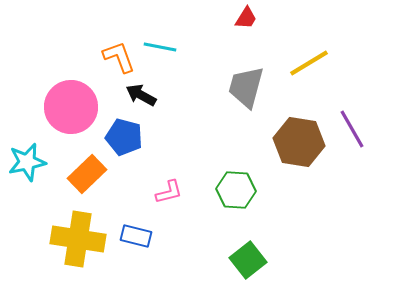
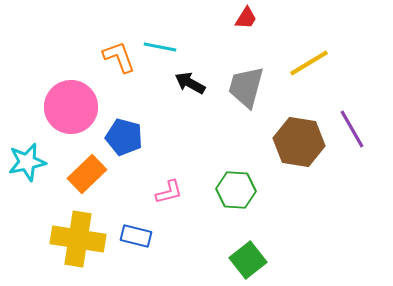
black arrow: moved 49 px right, 12 px up
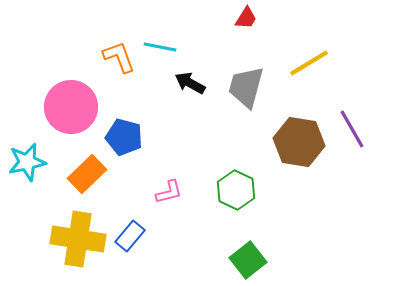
green hexagon: rotated 21 degrees clockwise
blue rectangle: moved 6 px left; rotated 64 degrees counterclockwise
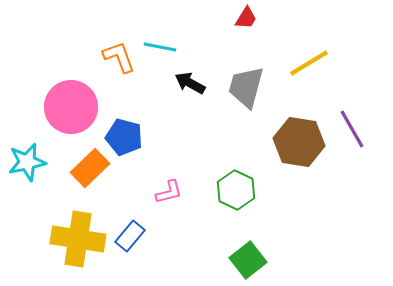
orange rectangle: moved 3 px right, 6 px up
